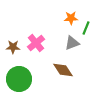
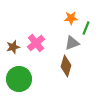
brown star: rotated 16 degrees counterclockwise
brown diamond: moved 3 px right, 4 px up; rotated 50 degrees clockwise
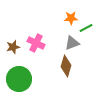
green line: rotated 40 degrees clockwise
pink cross: rotated 24 degrees counterclockwise
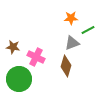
green line: moved 2 px right, 2 px down
pink cross: moved 14 px down
brown star: rotated 24 degrees clockwise
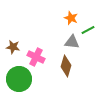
orange star: rotated 24 degrees clockwise
gray triangle: moved 1 px up; rotated 28 degrees clockwise
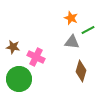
brown diamond: moved 15 px right, 5 px down
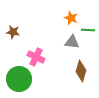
green line: rotated 32 degrees clockwise
brown star: moved 15 px up
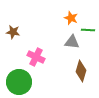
green circle: moved 3 px down
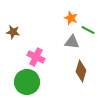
green line: rotated 24 degrees clockwise
green circle: moved 8 px right
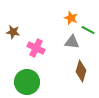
pink cross: moved 9 px up
